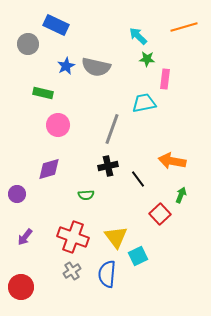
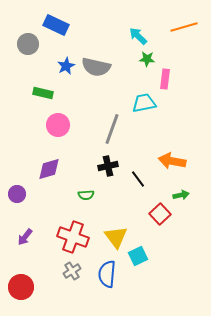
green arrow: rotated 56 degrees clockwise
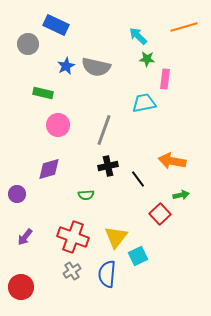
gray line: moved 8 px left, 1 px down
yellow triangle: rotated 15 degrees clockwise
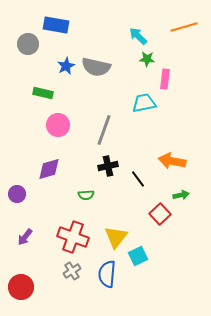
blue rectangle: rotated 15 degrees counterclockwise
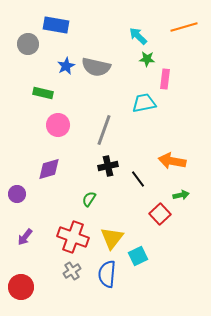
green semicircle: moved 3 px right, 4 px down; rotated 126 degrees clockwise
yellow triangle: moved 4 px left, 1 px down
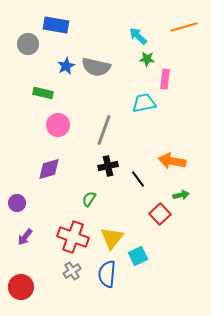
purple circle: moved 9 px down
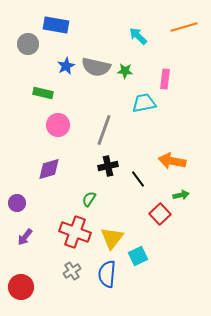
green star: moved 22 px left, 12 px down
red cross: moved 2 px right, 5 px up
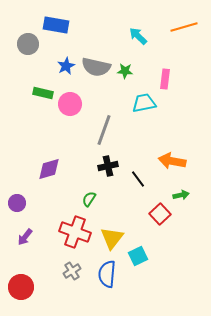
pink circle: moved 12 px right, 21 px up
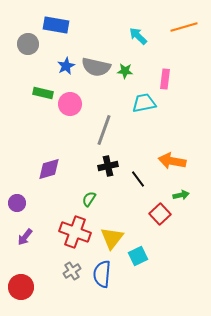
blue semicircle: moved 5 px left
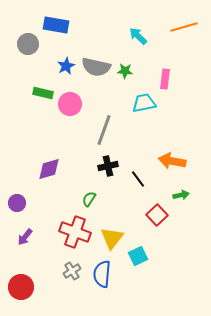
red square: moved 3 px left, 1 px down
